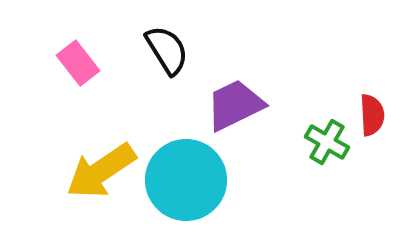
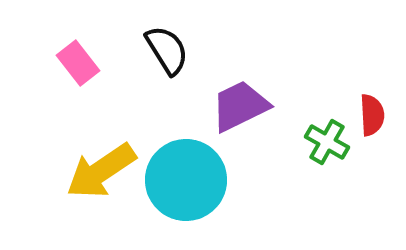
purple trapezoid: moved 5 px right, 1 px down
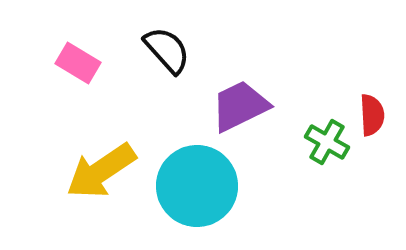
black semicircle: rotated 10 degrees counterclockwise
pink rectangle: rotated 21 degrees counterclockwise
cyan circle: moved 11 px right, 6 px down
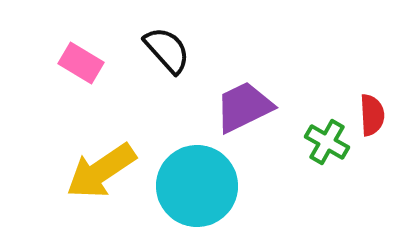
pink rectangle: moved 3 px right
purple trapezoid: moved 4 px right, 1 px down
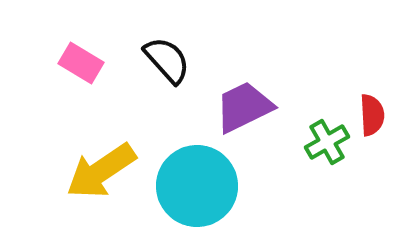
black semicircle: moved 10 px down
green cross: rotated 30 degrees clockwise
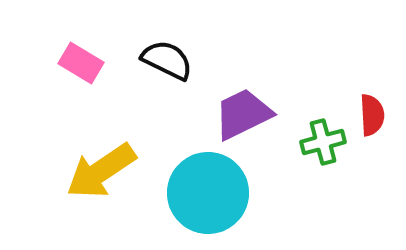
black semicircle: rotated 22 degrees counterclockwise
purple trapezoid: moved 1 px left, 7 px down
green cross: moved 4 px left; rotated 15 degrees clockwise
cyan circle: moved 11 px right, 7 px down
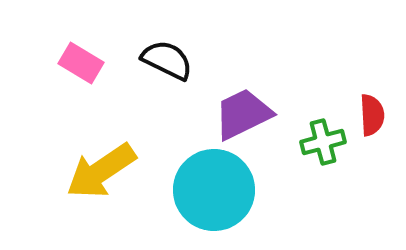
cyan circle: moved 6 px right, 3 px up
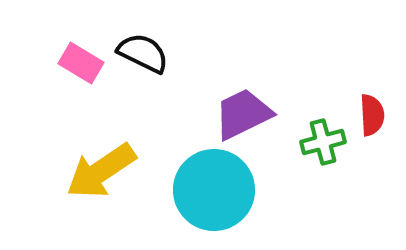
black semicircle: moved 24 px left, 7 px up
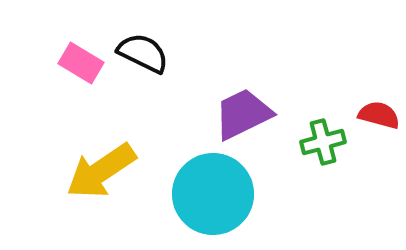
red semicircle: moved 7 px right; rotated 72 degrees counterclockwise
cyan circle: moved 1 px left, 4 px down
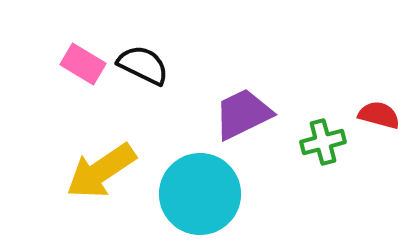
black semicircle: moved 12 px down
pink rectangle: moved 2 px right, 1 px down
cyan circle: moved 13 px left
